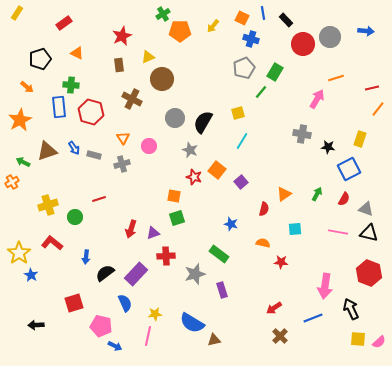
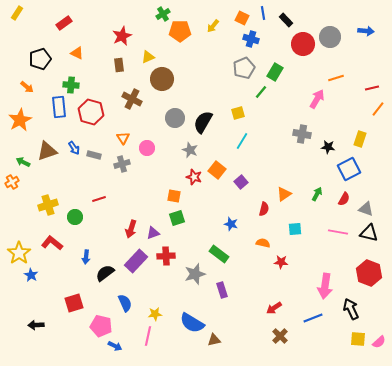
pink circle at (149, 146): moved 2 px left, 2 px down
purple rectangle at (136, 274): moved 13 px up
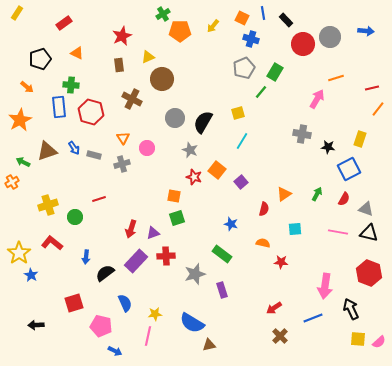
green rectangle at (219, 254): moved 3 px right
brown triangle at (214, 340): moved 5 px left, 5 px down
blue arrow at (115, 346): moved 5 px down
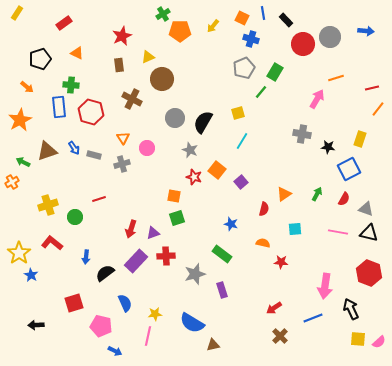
brown triangle at (209, 345): moved 4 px right
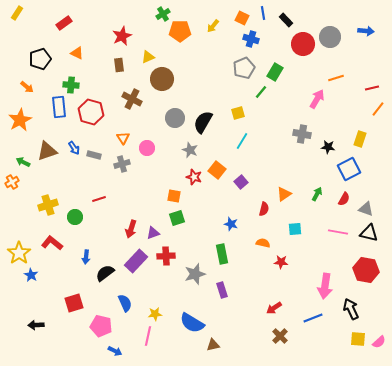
green rectangle at (222, 254): rotated 42 degrees clockwise
red hexagon at (369, 273): moved 3 px left, 3 px up; rotated 10 degrees counterclockwise
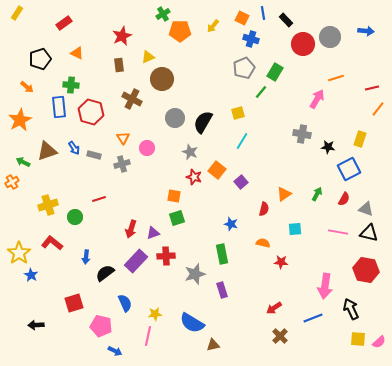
gray star at (190, 150): moved 2 px down
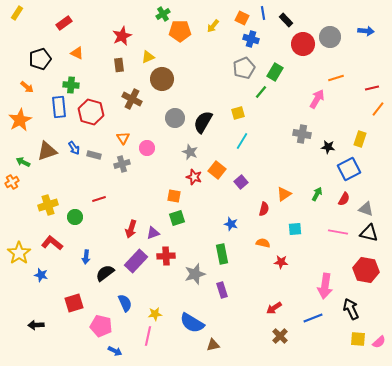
blue star at (31, 275): moved 10 px right; rotated 16 degrees counterclockwise
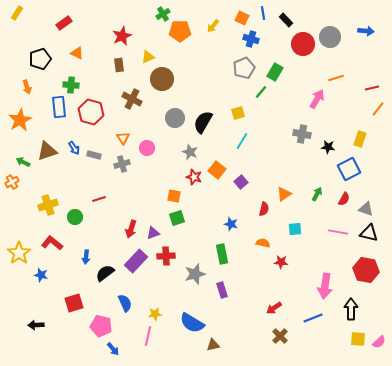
orange arrow at (27, 87): rotated 32 degrees clockwise
black arrow at (351, 309): rotated 25 degrees clockwise
blue arrow at (115, 351): moved 2 px left, 2 px up; rotated 24 degrees clockwise
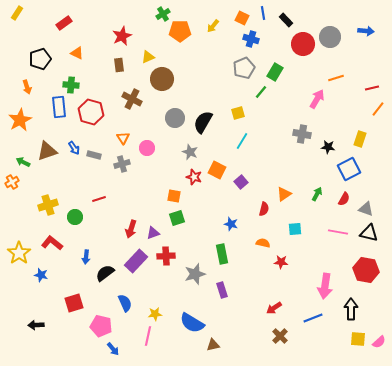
orange square at (217, 170): rotated 12 degrees counterclockwise
